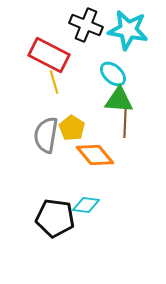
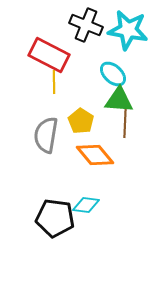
yellow line: rotated 15 degrees clockwise
yellow pentagon: moved 9 px right, 7 px up
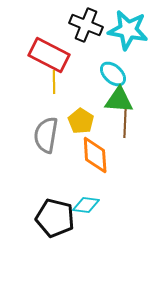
orange diamond: rotated 36 degrees clockwise
black pentagon: rotated 6 degrees clockwise
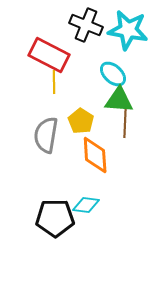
black pentagon: rotated 15 degrees counterclockwise
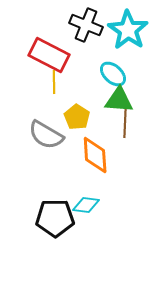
cyan star: rotated 24 degrees clockwise
yellow pentagon: moved 4 px left, 4 px up
gray semicircle: rotated 69 degrees counterclockwise
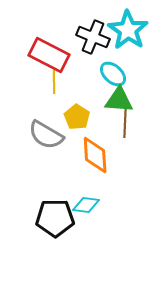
black cross: moved 7 px right, 12 px down
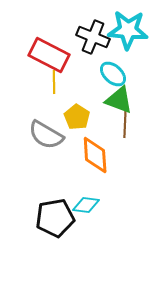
cyan star: rotated 30 degrees counterclockwise
green triangle: rotated 16 degrees clockwise
black pentagon: rotated 9 degrees counterclockwise
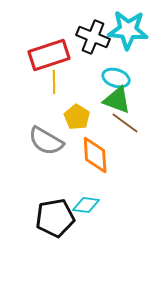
red rectangle: rotated 45 degrees counterclockwise
cyan ellipse: moved 3 px right, 4 px down; rotated 24 degrees counterclockwise
green triangle: moved 2 px left
brown line: rotated 56 degrees counterclockwise
gray semicircle: moved 6 px down
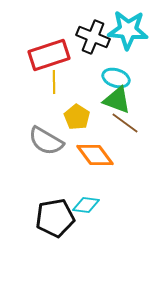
orange diamond: rotated 33 degrees counterclockwise
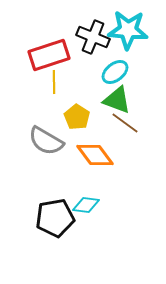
cyan ellipse: moved 1 px left, 6 px up; rotated 56 degrees counterclockwise
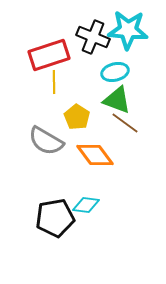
cyan ellipse: rotated 24 degrees clockwise
